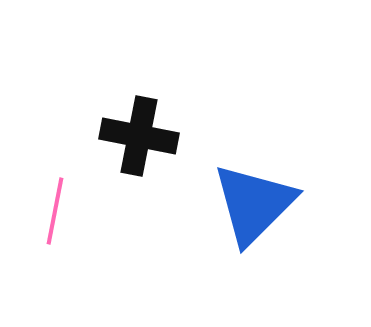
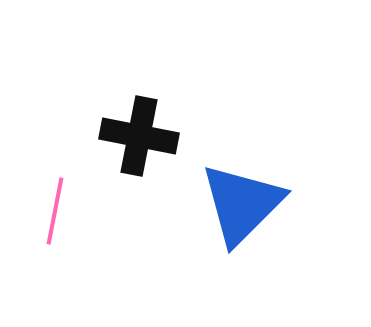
blue triangle: moved 12 px left
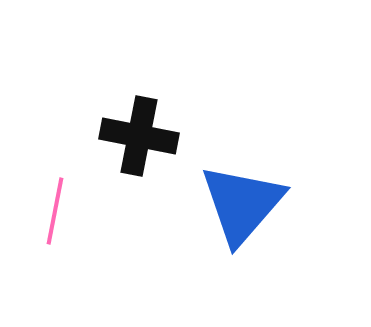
blue triangle: rotated 4 degrees counterclockwise
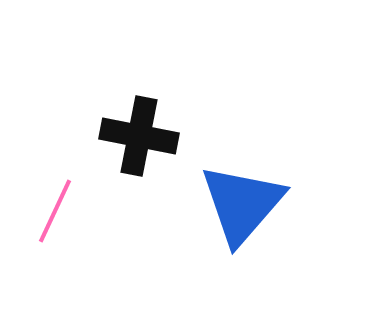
pink line: rotated 14 degrees clockwise
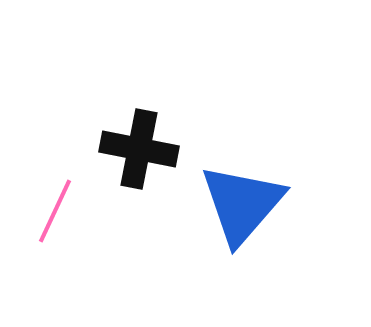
black cross: moved 13 px down
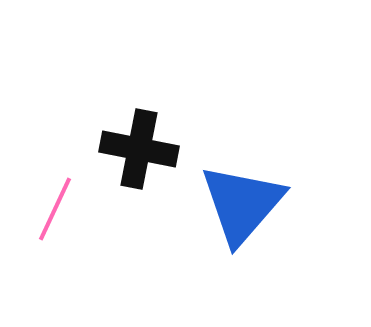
pink line: moved 2 px up
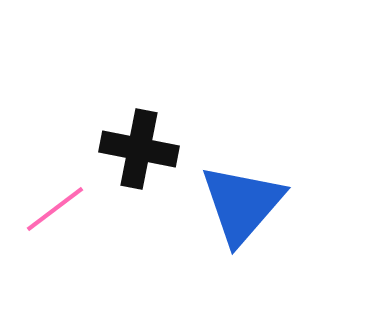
pink line: rotated 28 degrees clockwise
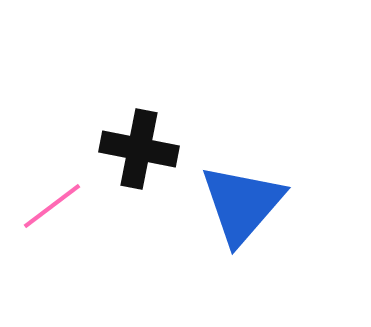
pink line: moved 3 px left, 3 px up
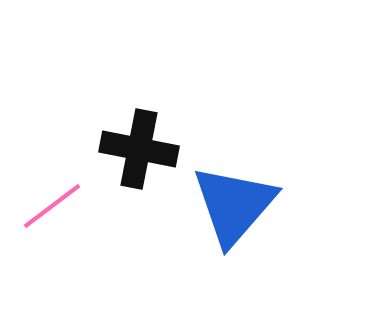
blue triangle: moved 8 px left, 1 px down
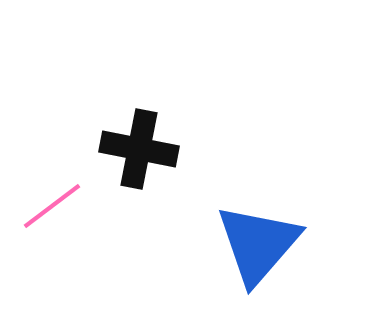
blue triangle: moved 24 px right, 39 px down
